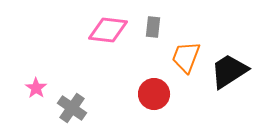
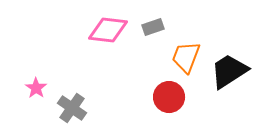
gray rectangle: rotated 65 degrees clockwise
red circle: moved 15 px right, 3 px down
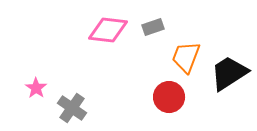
black trapezoid: moved 2 px down
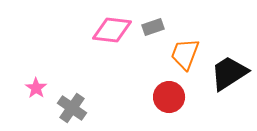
pink diamond: moved 4 px right
orange trapezoid: moved 1 px left, 3 px up
